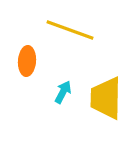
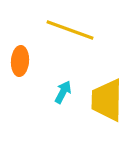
orange ellipse: moved 7 px left
yellow trapezoid: moved 1 px right, 2 px down
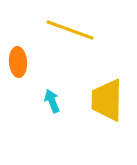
orange ellipse: moved 2 px left, 1 px down; rotated 8 degrees counterclockwise
cyan arrow: moved 11 px left, 9 px down; rotated 50 degrees counterclockwise
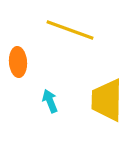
cyan arrow: moved 2 px left
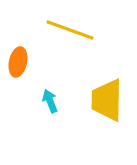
orange ellipse: rotated 16 degrees clockwise
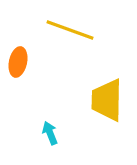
cyan arrow: moved 32 px down
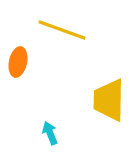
yellow line: moved 8 px left
yellow trapezoid: moved 2 px right
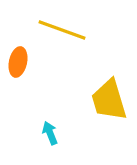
yellow trapezoid: rotated 18 degrees counterclockwise
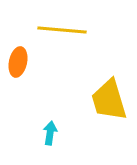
yellow line: rotated 15 degrees counterclockwise
cyan arrow: rotated 30 degrees clockwise
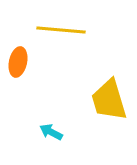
yellow line: moved 1 px left
cyan arrow: moved 1 px right, 1 px up; rotated 70 degrees counterclockwise
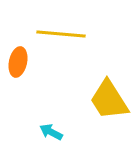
yellow line: moved 4 px down
yellow trapezoid: rotated 15 degrees counterclockwise
